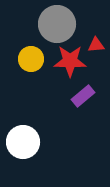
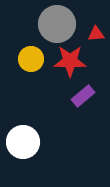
red triangle: moved 11 px up
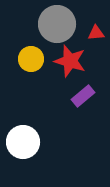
red triangle: moved 1 px up
red star: rotated 16 degrees clockwise
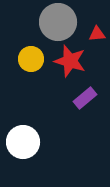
gray circle: moved 1 px right, 2 px up
red triangle: moved 1 px right, 1 px down
purple rectangle: moved 2 px right, 2 px down
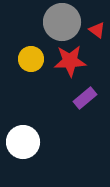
gray circle: moved 4 px right
red triangle: moved 4 px up; rotated 42 degrees clockwise
red star: rotated 20 degrees counterclockwise
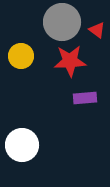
yellow circle: moved 10 px left, 3 px up
purple rectangle: rotated 35 degrees clockwise
white circle: moved 1 px left, 3 px down
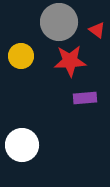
gray circle: moved 3 px left
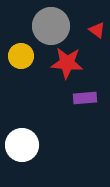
gray circle: moved 8 px left, 4 px down
red star: moved 3 px left, 2 px down; rotated 8 degrees clockwise
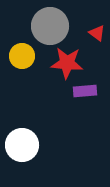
gray circle: moved 1 px left
red triangle: moved 3 px down
yellow circle: moved 1 px right
purple rectangle: moved 7 px up
